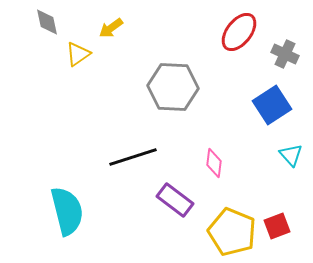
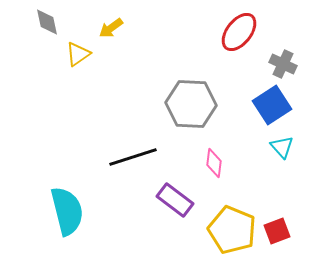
gray cross: moved 2 px left, 10 px down
gray hexagon: moved 18 px right, 17 px down
cyan triangle: moved 9 px left, 8 px up
red square: moved 5 px down
yellow pentagon: moved 2 px up
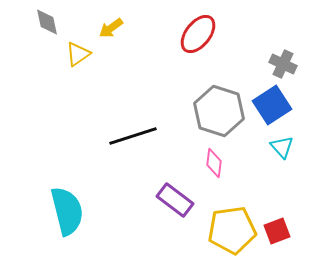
red ellipse: moved 41 px left, 2 px down
gray hexagon: moved 28 px right, 7 px down; rotated 15 degrees clockwise
black line: moved 21 px up
yellow pentagon: rotated 30 degrees counterclockwise
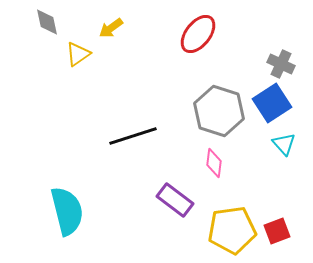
gray cross: moved 2 px left
blue square: moved 2 px up
cyan triangle: moved 2 px right, 3 px up
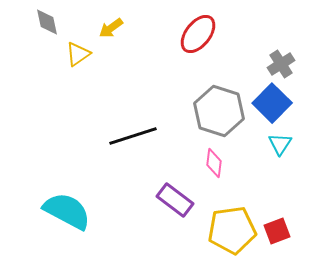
gray cross: rotated 32 degrees clockwise
blue square: rotated 12 degrees counterclockwise
cyan triangle: moved 4 px left; rotated 15 degrees clockwise
cyan semicircle: rotated 48 degrees counterclockwise
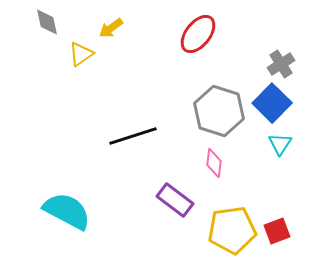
yellow triangle: moved 3 px right
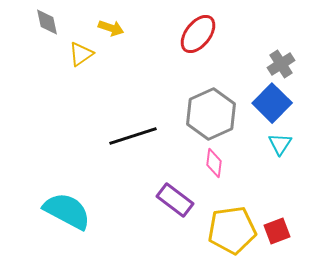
yellow arrow: rotated 125 degrees counterclockwise
gray hexagon: moved 8 px left, 3 px down; rotated 18 degrees clockwise
